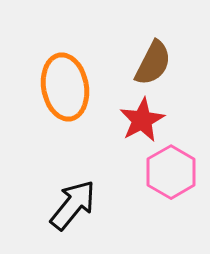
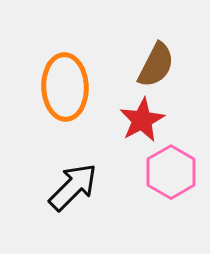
brown semicircle: moved 3 px right, 2 px down
orange ellipse: rotated 8 degrees clockwise
black arrow: moved 18 px up; rotated 6 degrees clockwise
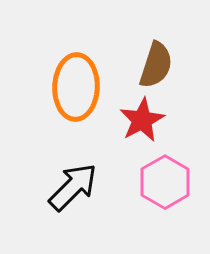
brown semicircle: rotated 9 degrees counterclockwise
orange ellipse: moved 11 px right; rotated 4 degrees clockwise
pink hexagon: moved 6 px left, 10 px down
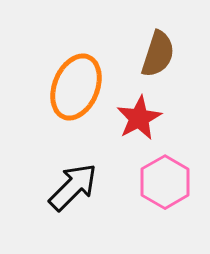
brown semicircle: moved 2 px right, 11 px up
orange ellipse: rotated 20 degrees clockwise
red star: moved 3 px left, 2 px up
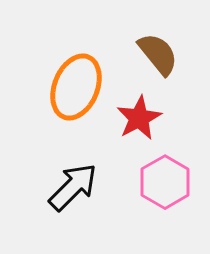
brown semicircle: rotated 57 degrees counterclockwise
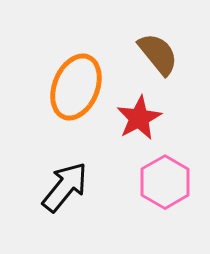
black arrow: moved 8 px left; rotated 6 degrees counterclockwise
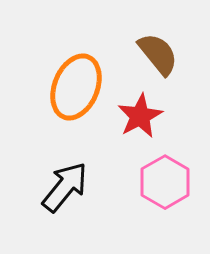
red star: moved 1 px right, 2 px up
